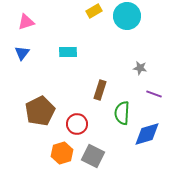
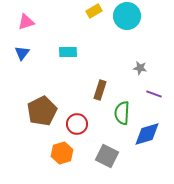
brown pentagon: moved 2 px right
gray square: moved 14 px right
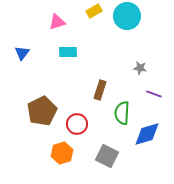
pink triangle: moved 31 px right
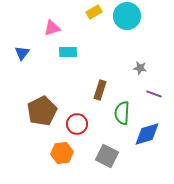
yellow rectangle: moved 1 px down
pink triangle: moved 5 px left, 6 px down
orange hexagon: rotated 10 degrees clockwise
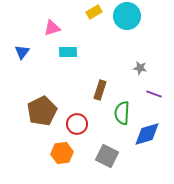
blue triangle: moved 1 px up
